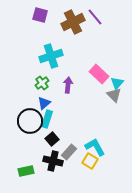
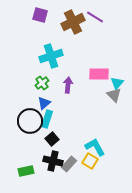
purple line: rotated 18 degrees counterclockwise
pink rectangle: rotated 42 degrees counterclockwise
gray rectangle: moved 12 px down
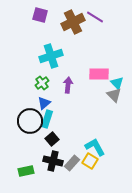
cyan triangle: rotated 24 degrees counterclockwise
gray rectangle: moved 3 px right, 1 px up
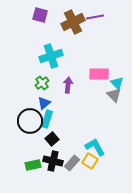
purple line: rotated 42 degrees counterclockwise
green rectangle: moved 7 px right, 6 px up
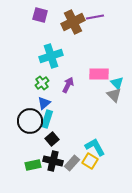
purple arrow: rotated 21 degrees clockwise
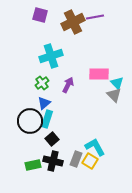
gray rectangle: moved 4 px right, 4 px up; rotated 21 degrees counterclockwise
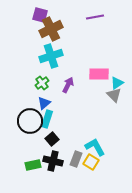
brown cross: moved 22 px left, 7 px down
cyan triangle: rotated 40 degrees clockwise
yellow square: moved 1 px right, 1 px down
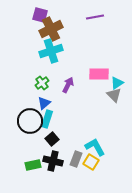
cyan cross: moved 5 px up
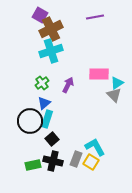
purple square: rotated 14 degrees clockwise
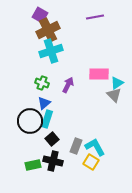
brown cross: moved 3 px left, 1 px down
green cross: rotated 32 degrees counterclockwise
gray rectangle: moved 13 px up
